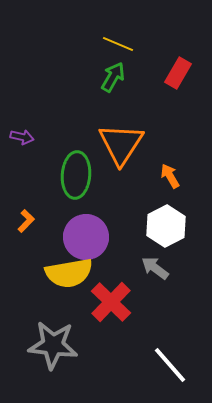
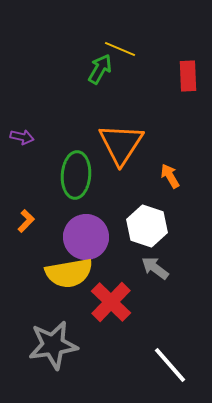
yellow line: moved 2 px right, 5 px down
red rectangle: moved 10 px right, 3 px down; rotated 32 degrees counterclockwise
green arrow: moved 13 px left, 8 px up
white hexagon: moved 19 px left; rotated 15 degrees counterclockwise
gray star: rotated 15 degrees counterclockwise
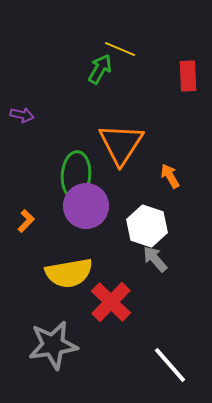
purple arrow: moved 22 px up
purple circle: moved 31 px up
gray arrow: moved 9 px up; rotated 12 degrees clockwise
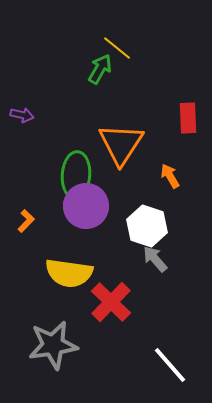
yellow line: moved 3 px left, 1 px up; rotated 16 degrees clockwise
red rectangle: moved 42 px down
yellow semicircle: rotated 18 degrees clockwise
